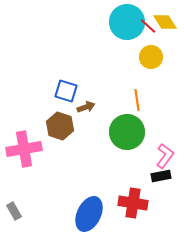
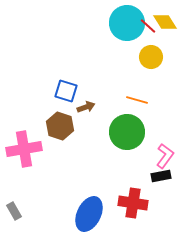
cyan circle: moved 1 px down
orange line: rotated 65 degrees counterclockwise
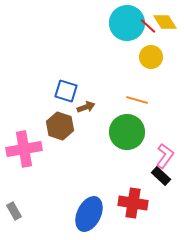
black rectangle: rotated 54 degrees clockwise
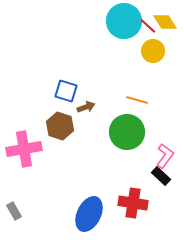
cyan circle: moved 3 px left, 2 px up
yellow circle: moved 2 px right, 6 px up
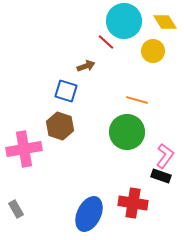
red line: moved 42 px left, 16 px down
brown arrow: moved 41 px up
black rectangle: rotated 24 degrees counterclockwise
gray rectangle: moved 2 px right, 2 px up
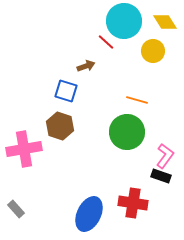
gray rectangle: rotated 12 degrees counterclockwise
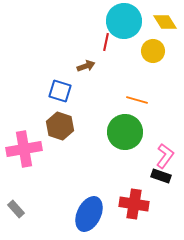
red line: rotated 60 degrees clockwise
blue square: moved 6 px left
green circle: moved 2 px left
red cross: moved 1 px right, 1 px down
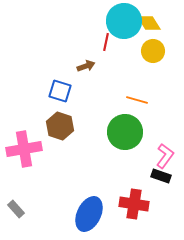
yellow diamond: moved 16 px left, 1 px down
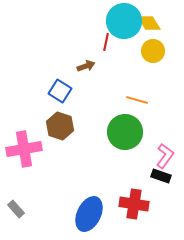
blue square: rotated 15 degrees clockwise
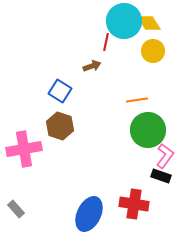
brown arrow: moved 6 px right
orange line: rotated 25 degrees counterclockwise
green circle: moved 23 px right, 2 px up
